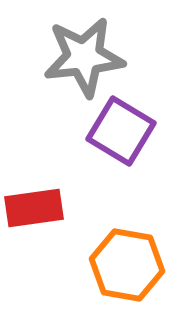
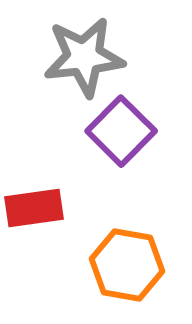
purple square: rotated 14 degrees clockwise
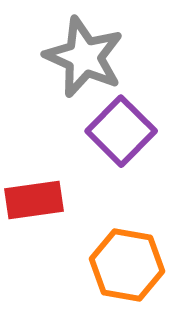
gray star: rotated 30 degrees clockwise
red rectangle: moved 8 px up
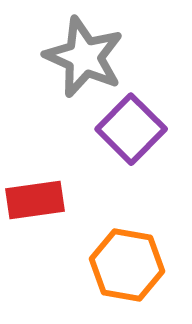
purple square: moved 10 px right, 2 px up
red rectangle: moved 1 px right
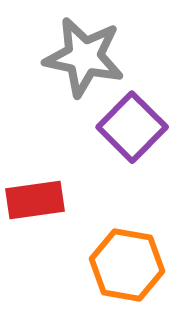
gray star: rotated 12 degrees counterclockwise
purple square: moved 1 px right, 2 px up
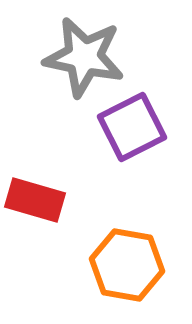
purple square: rotated 18 degrees clockwise
red rectangle: rotated 24 degrees clockwise
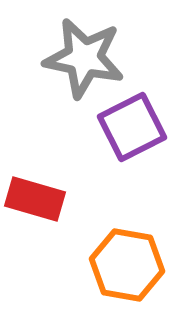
gray star: moved 1 px down
red rectangle: moved 1 px up
